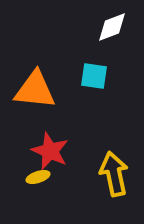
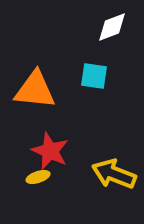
yellow arrow: rotated 57 degrees counterclockwise
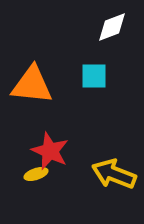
cyan square: rotated 8 degrees counterclockwise
orange triangle: moved 3 px left, 5 px up
yellow ellipse: moved 2 px left, 3 px up
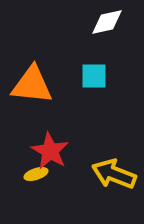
white diamond: moved 5 px left, 5 px up; rotated 8 degrees clockwise
red star: rotated 6 degrees clockwise
